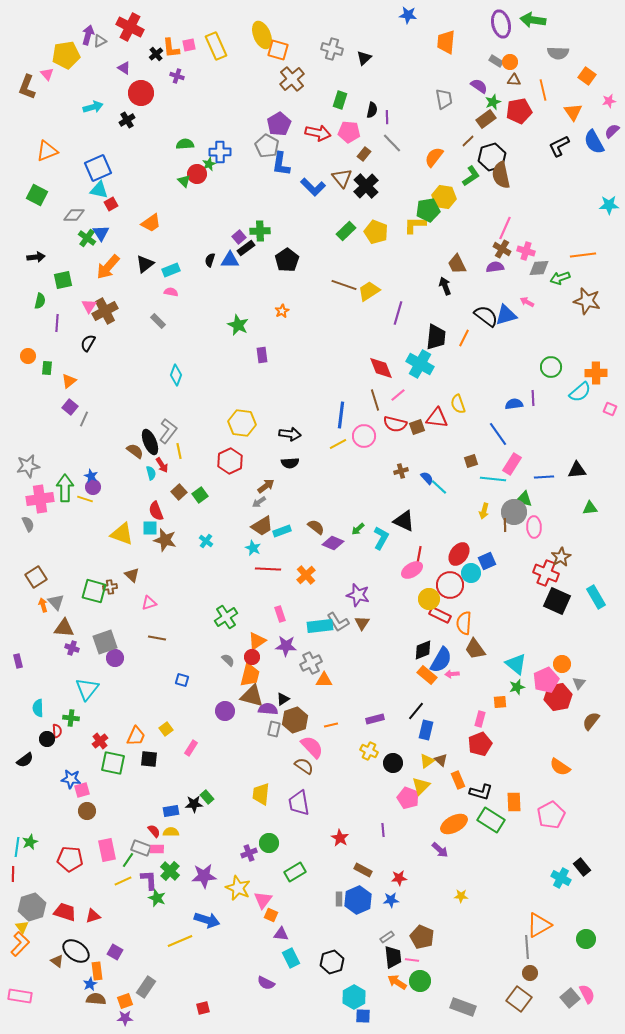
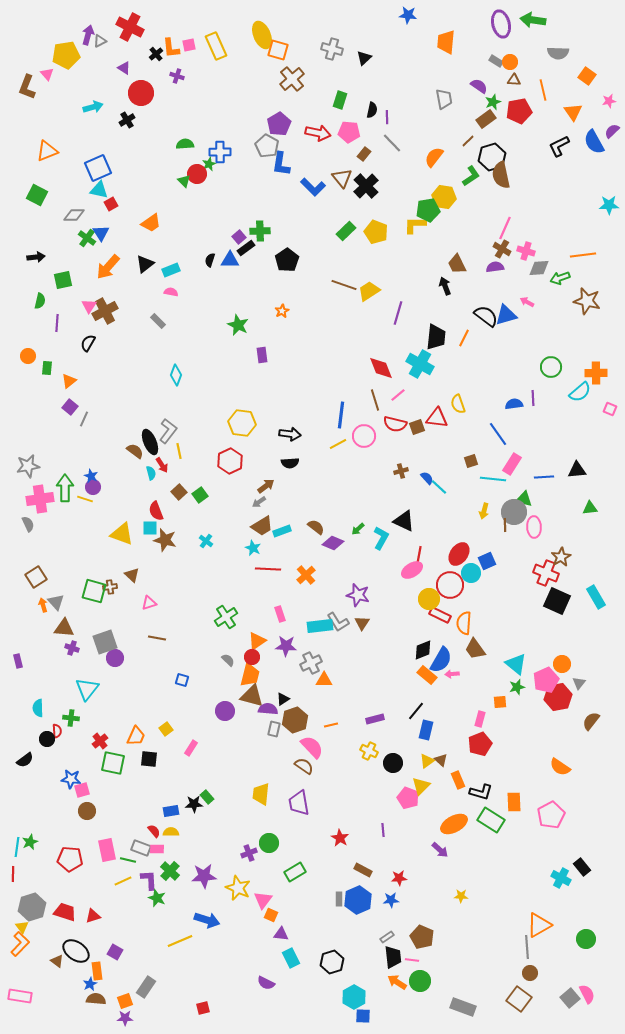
green line at (128, 860): rotated 70 degrees clockwise
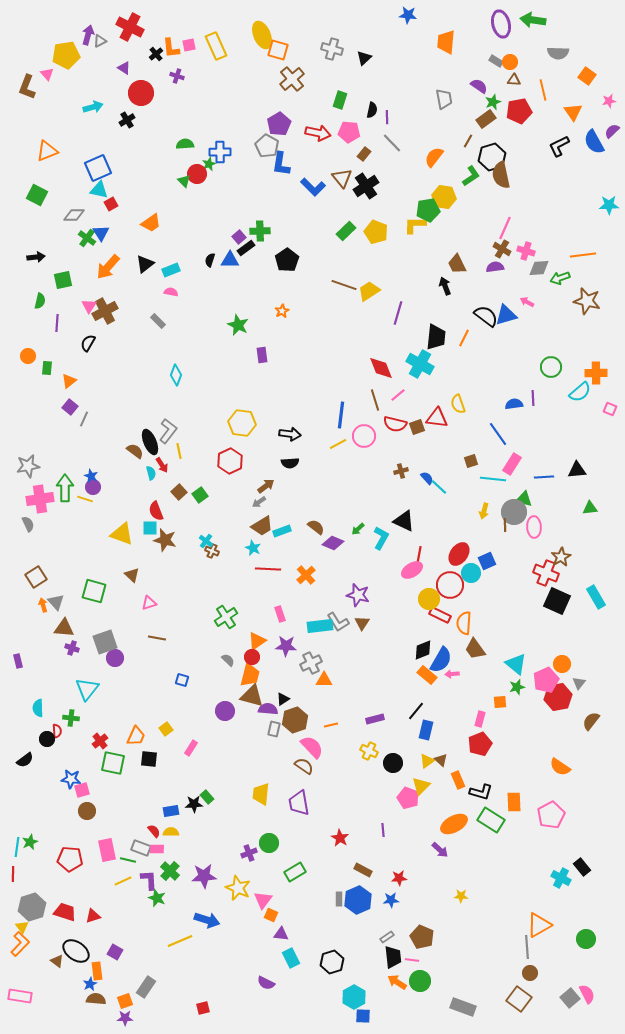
brown line at (468, 141): rotated 16 degrees counterclockwise
black cross at (366, 186): rotated 10 degrees clockwise
brown cross at (110, 587): moved 102 px right, 36 px up; rotated 32 degrees clockwise
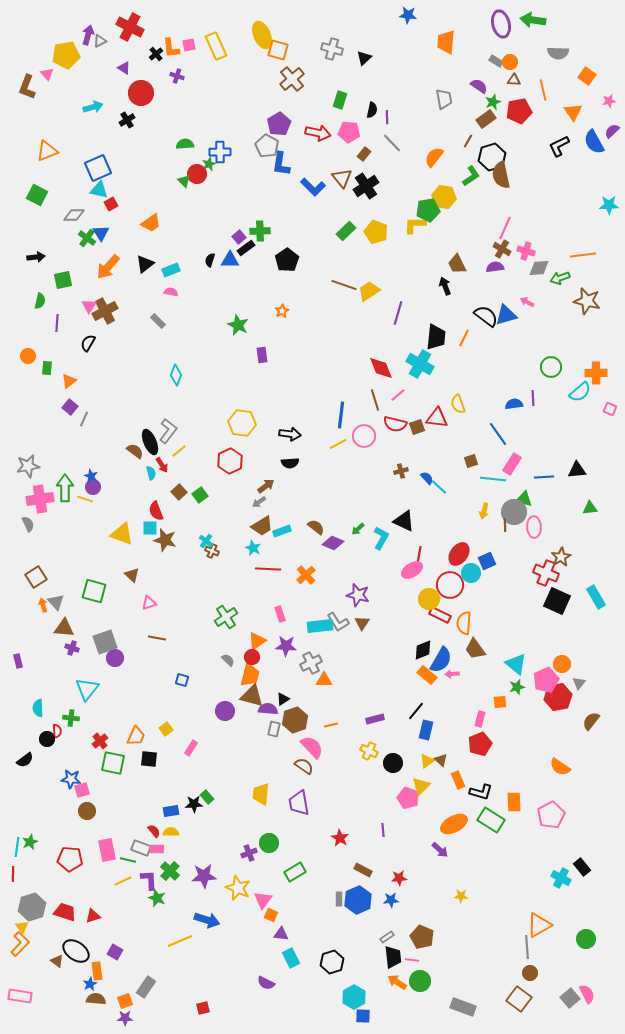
yellow line at (179, 451): rotated 63 degrees clockwise
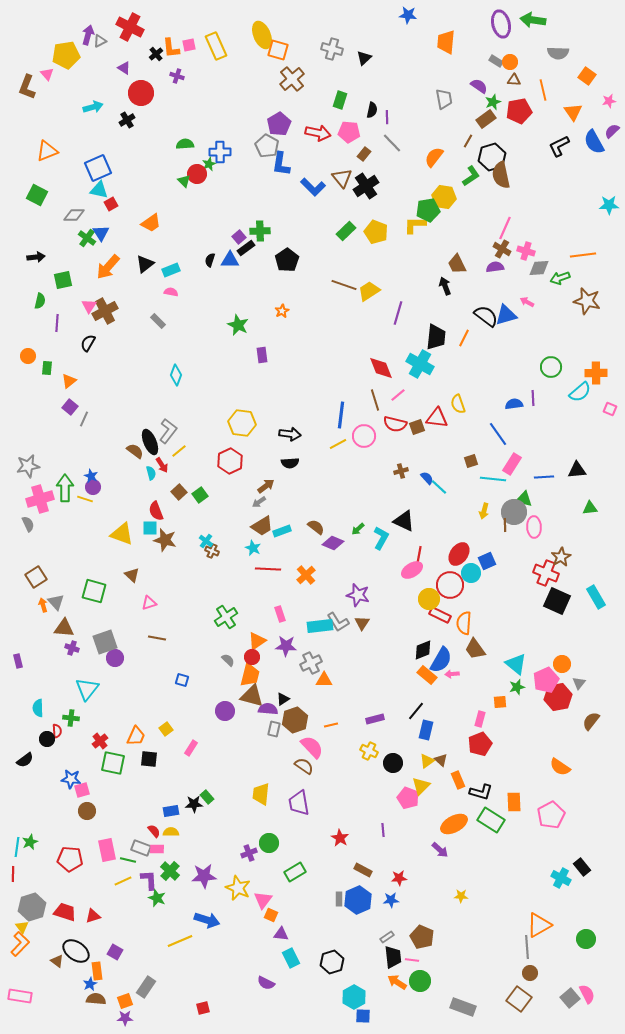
pink cross at (40, 499): rotated 8 degrees counterclockwise
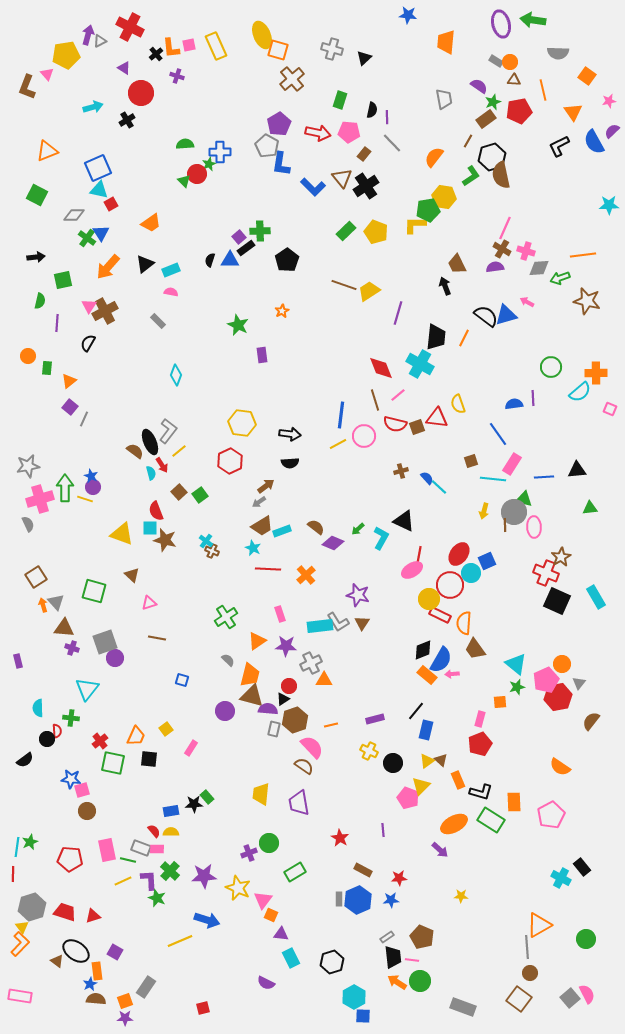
red circle at (252, 657): moved 37 px right, 29 px down
